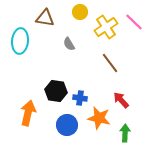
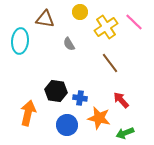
brown triangle: moved 1 px down
green arrow: rotated 114 degrees counterclockwise
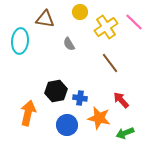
black hexagon: rotated 20 degrees counterclockwise
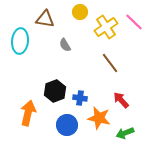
gray semicircle: moved 4 px left, 1 px down
black hexagon: moved 1 px left; rotated 10 degrees counterclockwise
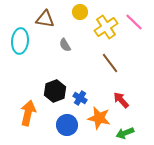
blue cross: rotated 24 degrees clockwise
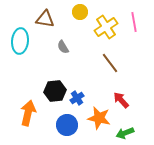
pink line: rotated 36 degrees clockwise
gray semicircle: moved 2 px left, 2 px down
black hexagon: rotated 15 degrees clockwise
blue cross: moved 3 px left; rotated 24 degrees clockwise
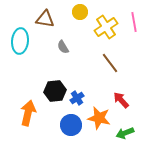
blue circle: moved 4 px right
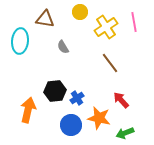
orange arrow: moved 3 px up
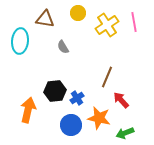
yellow circle: moved 2 px left, 1 px down
yellow cross: moved 1 px right, 2 px up
brown line: moved 3 px left, 14 px down; rotated 60 degrees clockwise
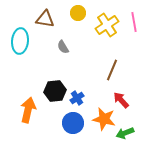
brown line: moved 5 px right, 7 px up
orange star: moved 5 px right, 1 px down
blue circle: moved 2 px right, 2 px up
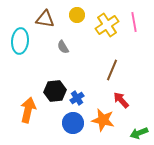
yellow circle: moved 1 px left, 2 px down
orange star: moved 1 px left, 1 px down
green arrow: moved 14 px right
